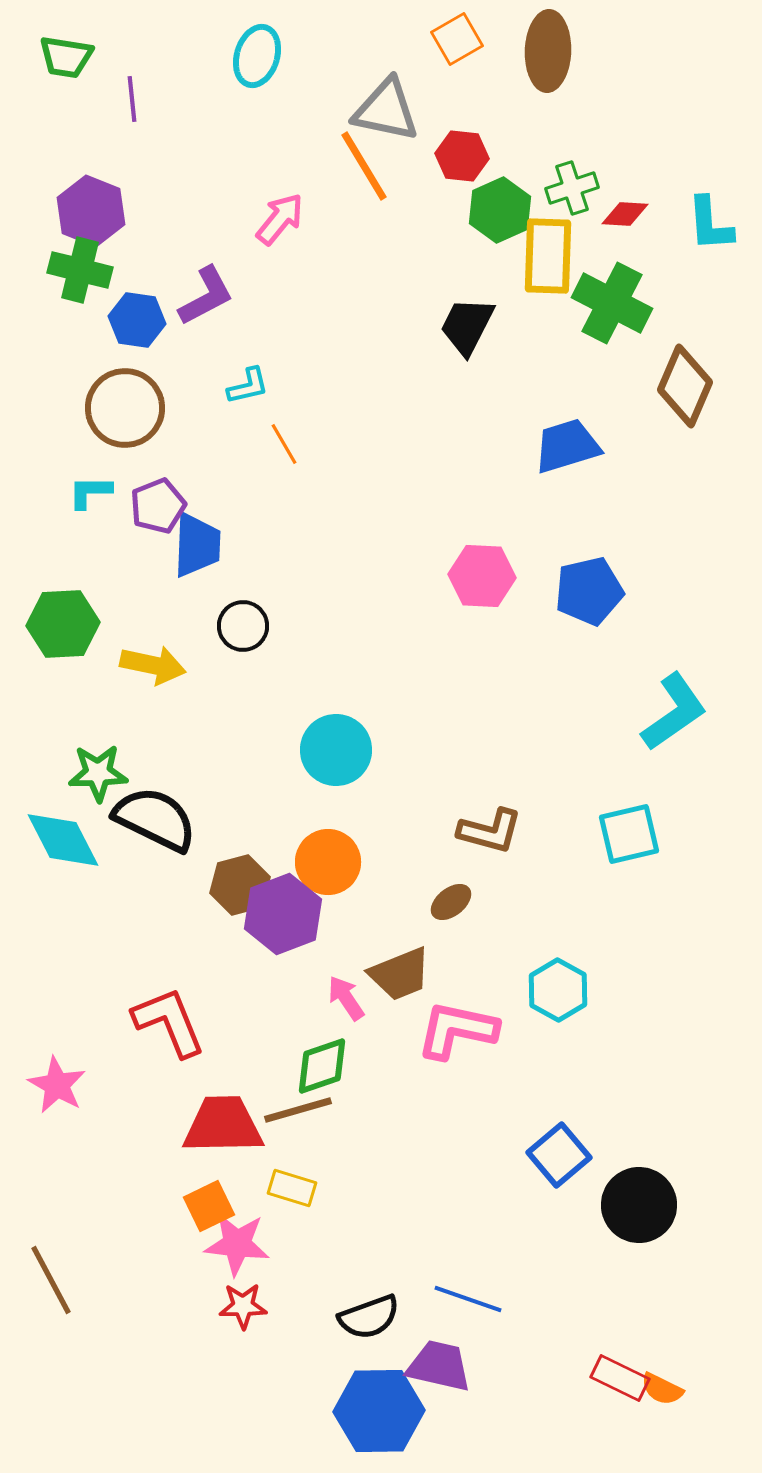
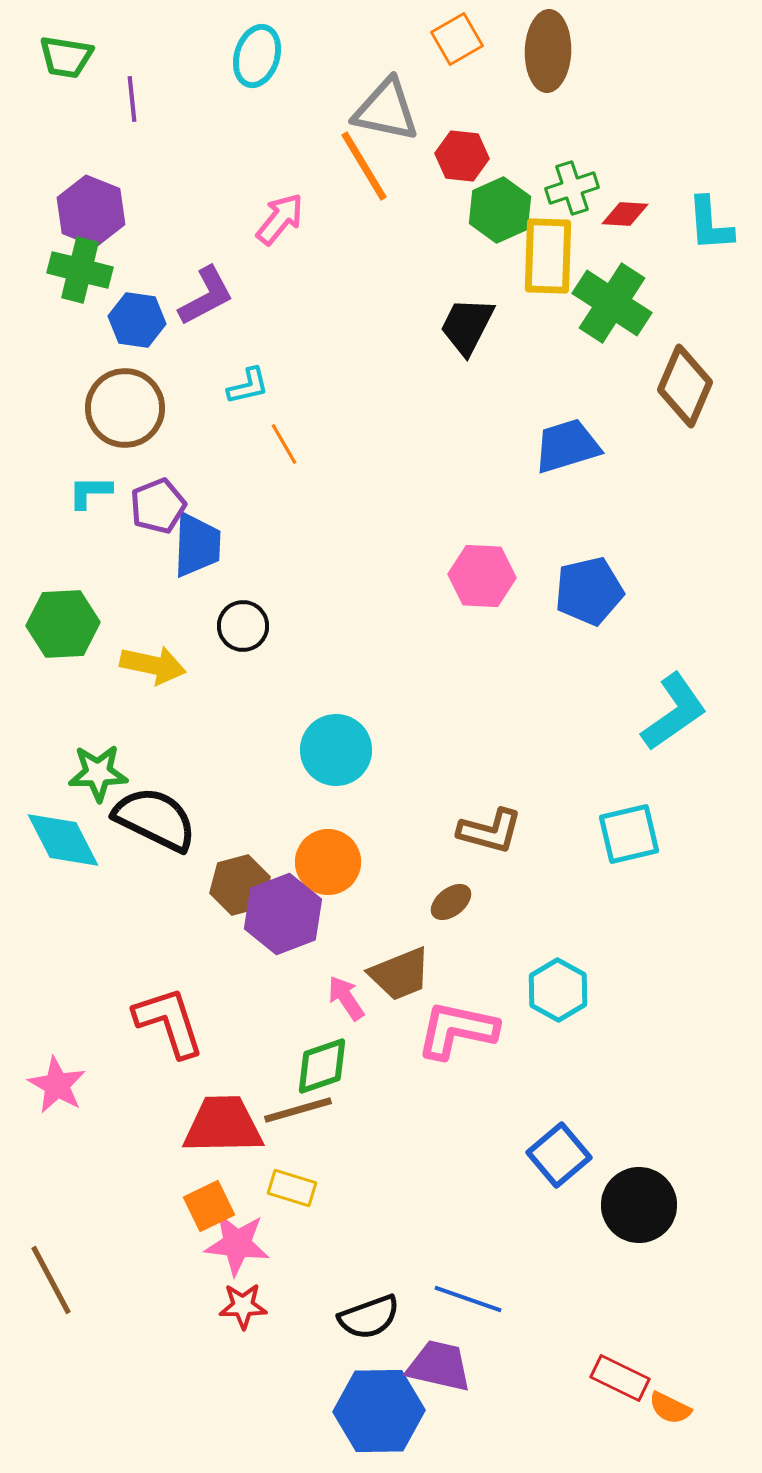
green cross at (612, 303): rotated 6 degrees clockwise
red L-shape at (169, 1022): rotated 4 degrees clockwise
orange semicircle at (662, 1389): moved 8 px right, 19 px down
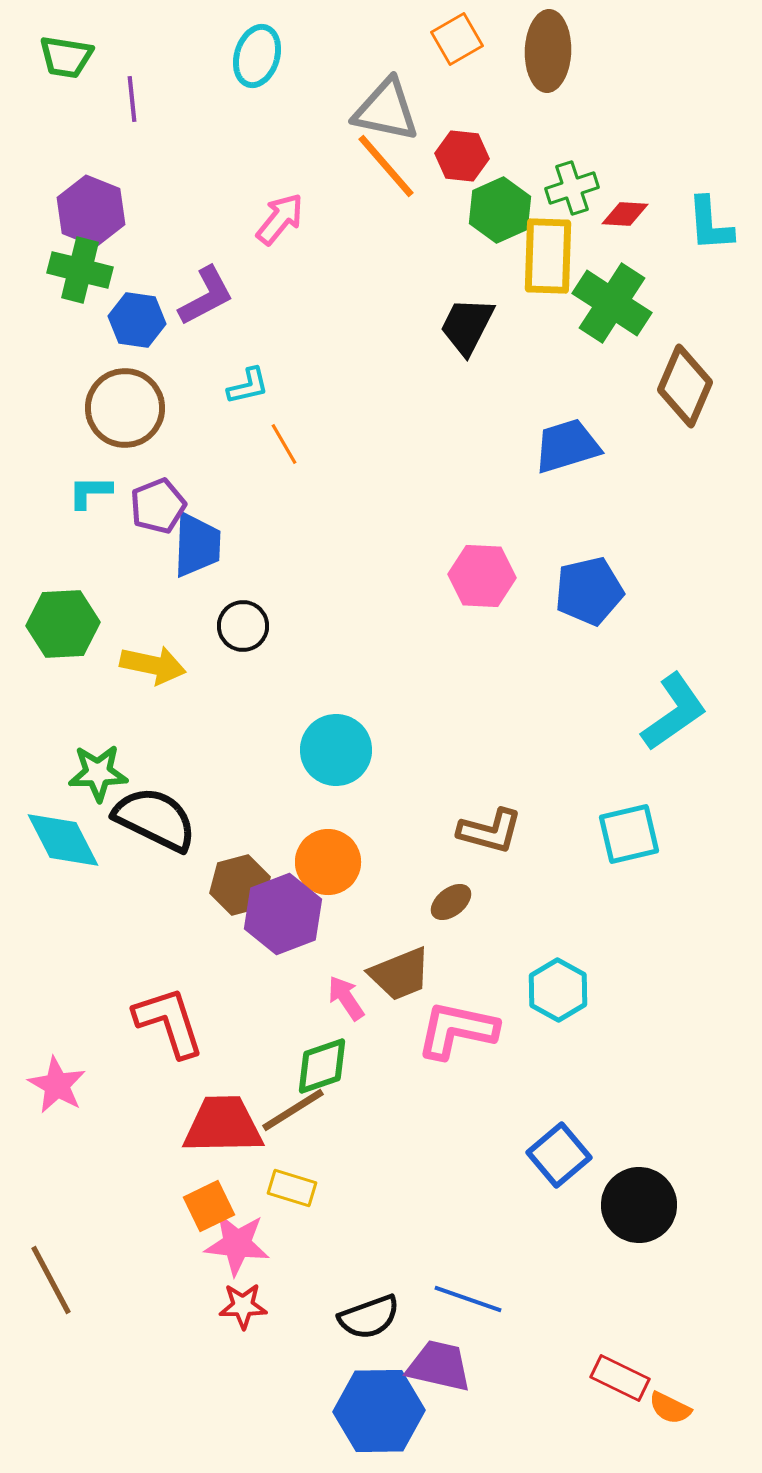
orange line at (364, 166): moved 22 px right; rotated 10 degrees counterclockwise
brown line at (298, 1110): moved 5 px left; rotated 16 degrees counterclockwise
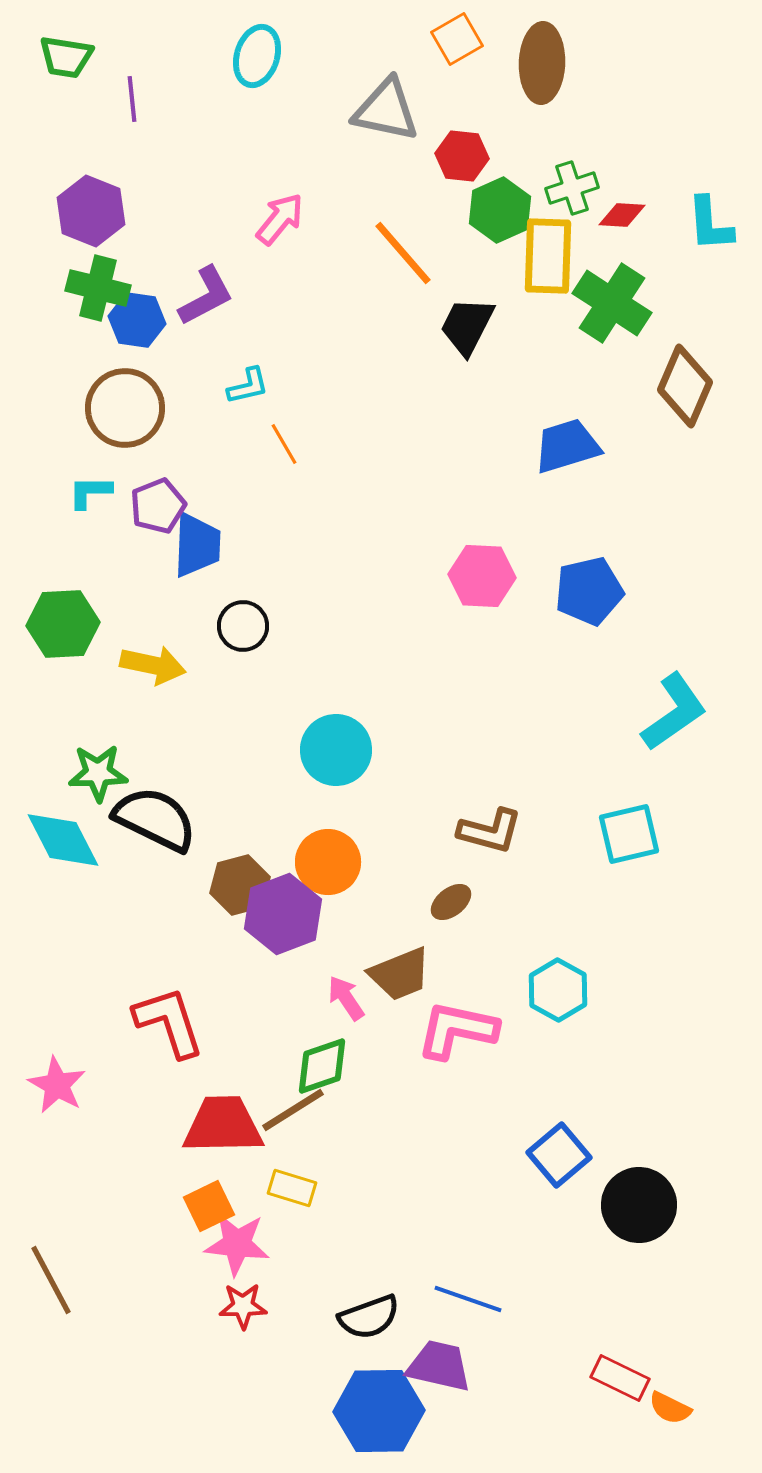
brown ellipse at (548, 51): moved 6 px left, 12 px down
orange line at (386, 166): moved 17 px right, 87 px down
red diamond at (625, 214): moved 3 px left, 1 px down
green cross at (80, 270): moved 18 px right, 18 px down
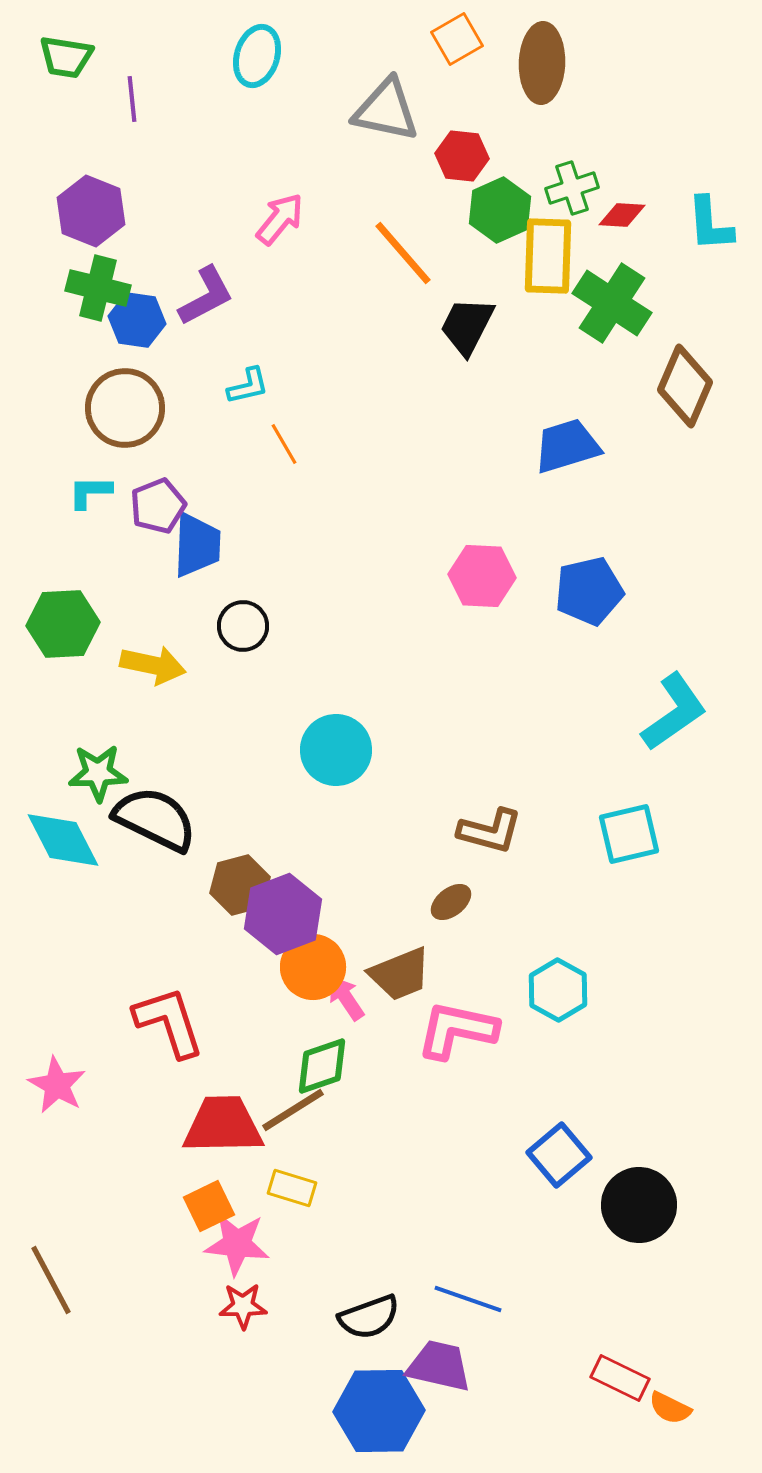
orange circle at (328, 862): moved 15 px left, 105 px down
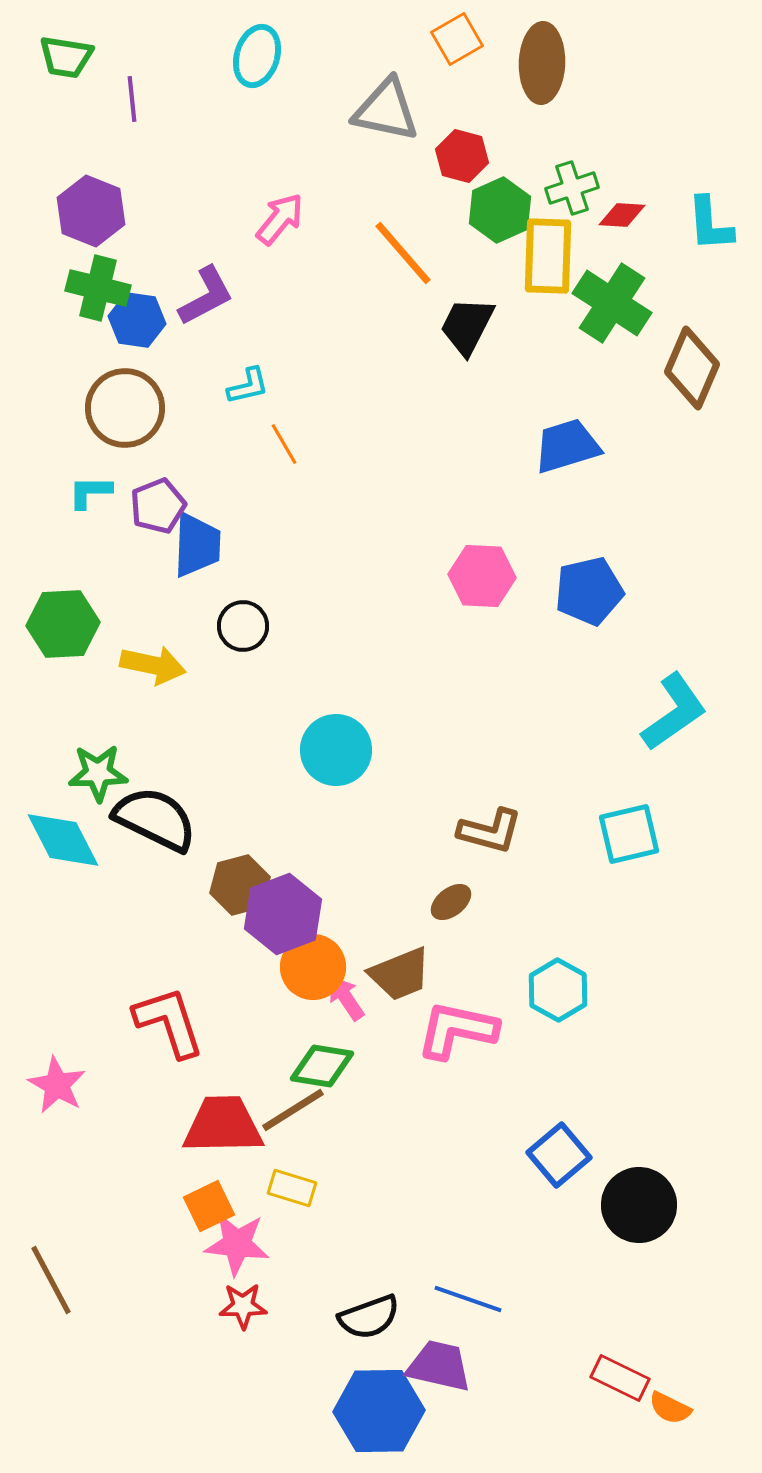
red hexagon at (462, 156): rotated 9 degrees clockwise
brown diamond at (685, 386): moved 7 px right, 18 px up
green diamond at (322, 1066): rotated 28 degrees clockwise
